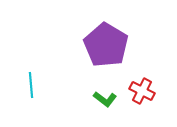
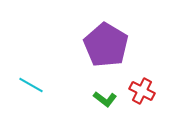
cyan line: rotated 55 degrees counterclockwise
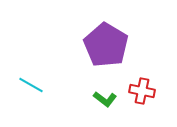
red cross: rotated 15 degrees counterclockwise
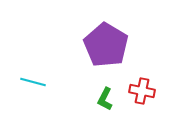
cyan line: moved 2 px right, 3 px up; rotated 15 degrees counterclockwise
green L-shape: rotated 80 degrees clockwise
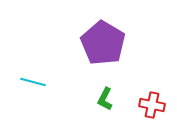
purple pentagon: moved 3 px left, 2 px up
red cross: moved 10 px right, 14 px down
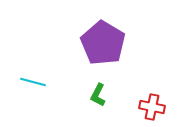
green L-shape: moved 7 px left, 4 px up
red cross: moved 2 px down
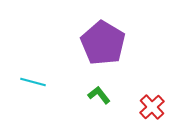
green L-shape: moved 1 px right; rotated 115 degrees clockwise
red cross: rotated 35 degrees clockwise
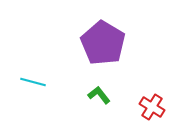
red cross: rotated 15 degrees counterclockwise
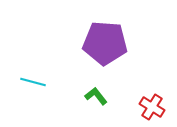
purple pentagon: moved 2 px right; rotated 27 degrees counterclockwise
green L-shape: moved 3 px left, 1 px down
